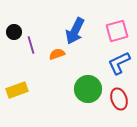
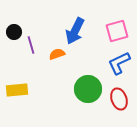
yellow rectangle: rotated 15 degrees clockwise
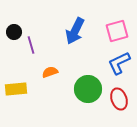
orange semicircle: moved 7 px left, 18 px down
yellow rectangle: moved 1 px left, 1 px up
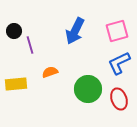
black circle: moved 1 px up
purple line: moved 1 px left
yellow rectangle: moved 5 px up
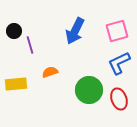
green circle: moved 1 px right, 1 px down
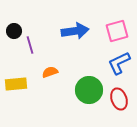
blue arrow: rotated 124 degrees counterclockwise
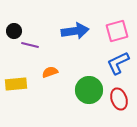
purple line: rotated 60 degrees counterclockwise
blue L-shape: moved 1 px left
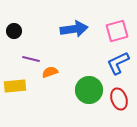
blue arrow: moved 1 px left, 2 px up
purple line: moved 1 px right, 14 px down
yellow rectangle: moved 1 px left, 2 px down
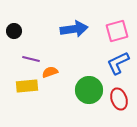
yellow rectangle: moved 12 px right
